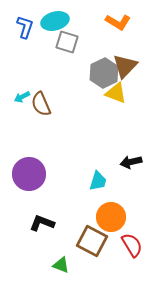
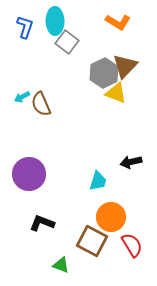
cyan ellipse: rotated 76 degrees counterclockwise
gray square: rotated 20 degrees clockwise
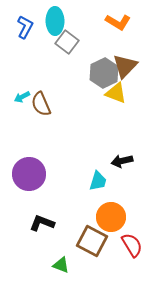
blue L-shape: rotated 10 degrees clockwise
black arrow: moved 9 px left, 1 px up
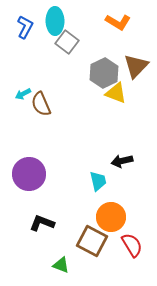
brown triangle: moved 11 px right
cyan arrow: moved 1 px right, 3 px up
cyan trapezoid: rotated 30 degrees counterclockwise
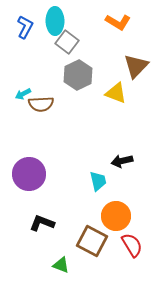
gray hexagon: moved 26 px left, 2 px down
brown semicircle: rotated 70 degrees counterclockwise
orange circle: moved 5 px right, 1 px up
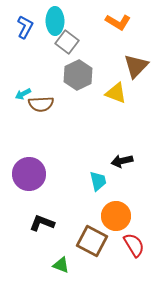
red semicircle: moved 2 px right
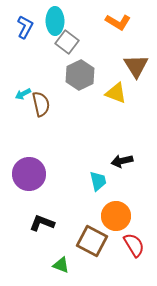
brown triangle: rotated 16 degrees counterclockwise
gray hexagon: moved 2 px right
brown semicircle: rotated 100 degrees counterclockwise
